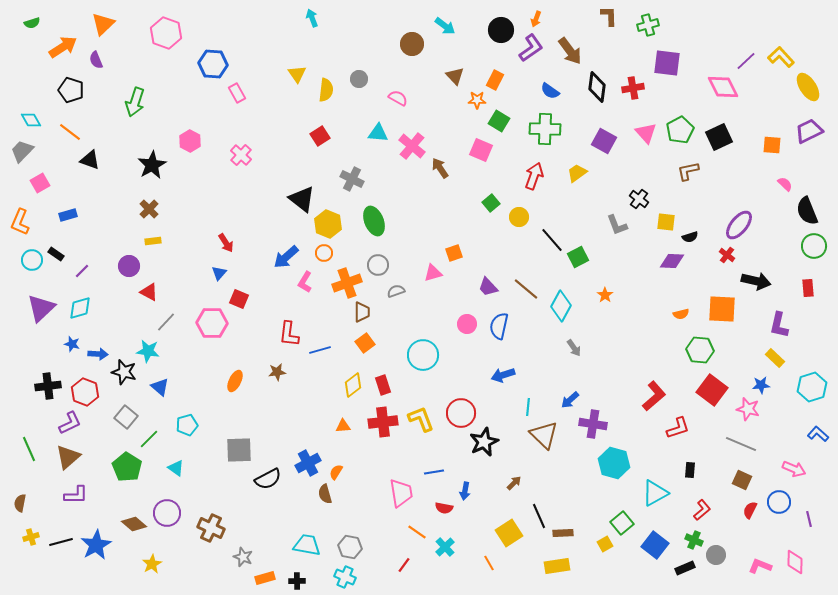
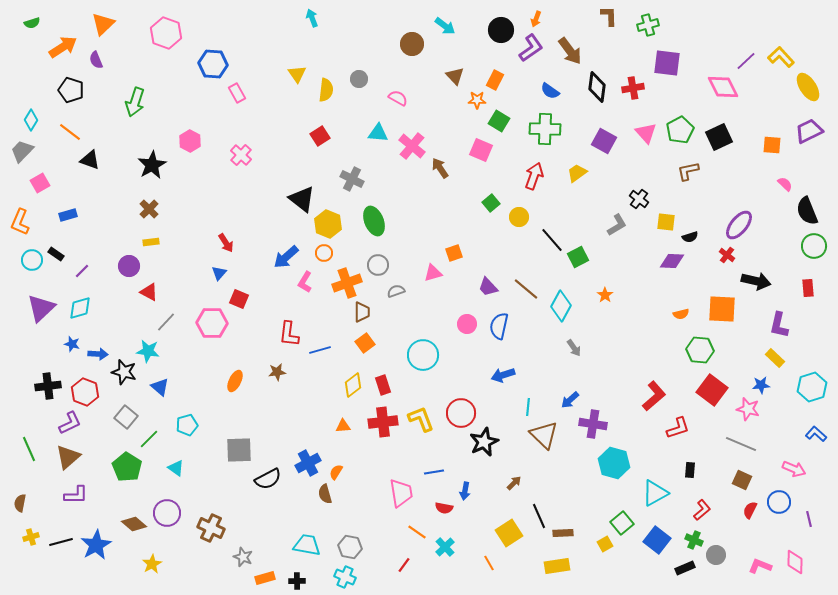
cyan diamond at (31, 120): rotated 60 degrees clockwise
gray L-shape at (617, 225): rotated 100 degrees counterclockwise
yellow rectangle at (153, 241): moved 2 px left, 1 px down
blue L-shape at (818, 434): moved 2 px left
blue square at (655, 545): moved 2 px right, 5 px up
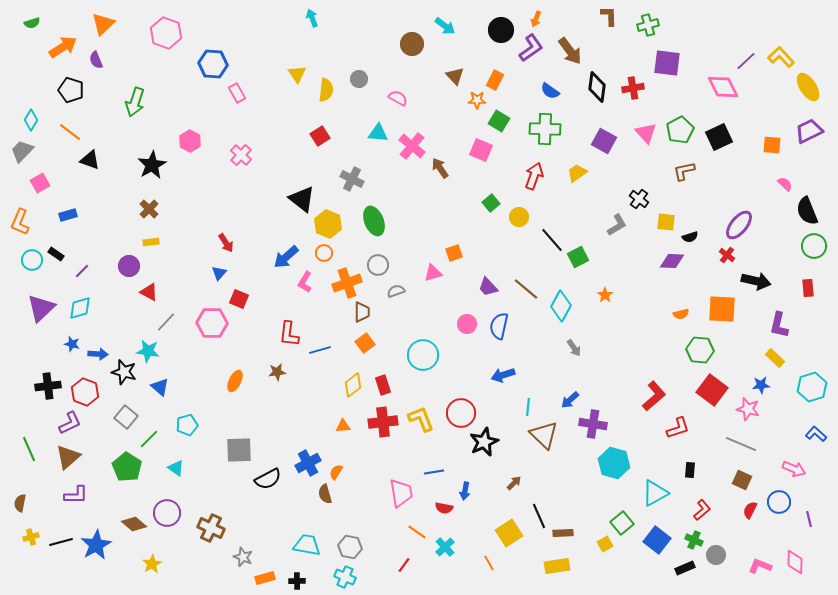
brown L-shape at (688, 171): moved 4 px left
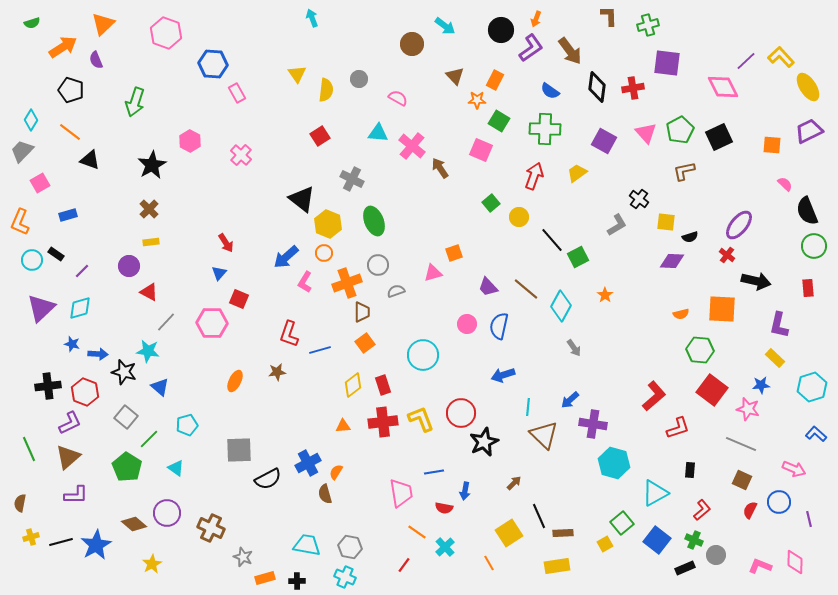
red L-shape at (289, 334): rotated 12 degrees clockwise
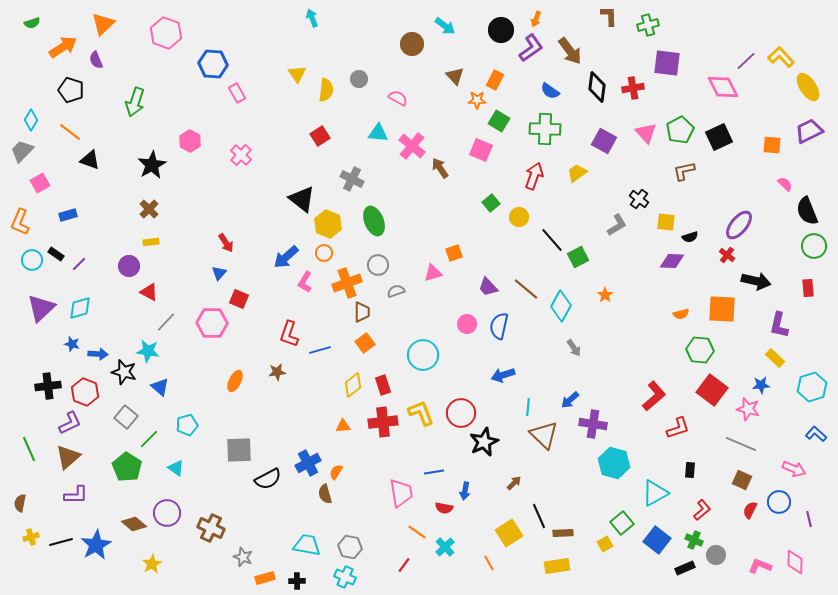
purple line at (82, 271): moved 3 px left, 7 px up
yellow L-shape at (421, 419): moved 6 px up
